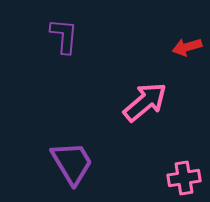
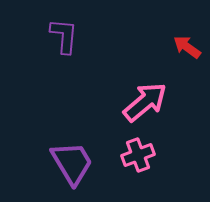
red arrow: rotated 52 degrees clockwise
pink cross: moved 46 px left, 23 px up; rotated 12 degrees counterclockwise
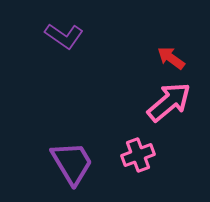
purple L-shape: rotated 120 degrees clockwise
red arrow: moved 16 px left, 11 px down
pink arrow: moved 24 px right
